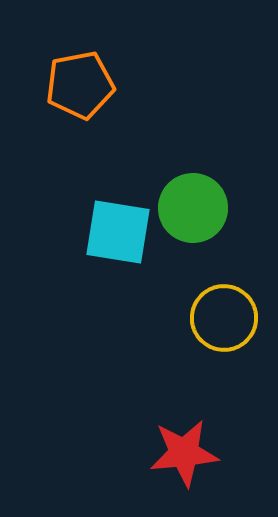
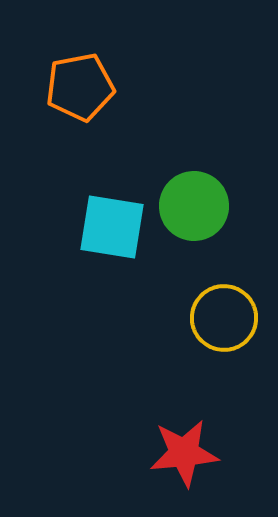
orange pentagon: moved 2 px down
green circle: moved 1 px right, 2 px up
cyan square: moved 6 px left, 5 px up
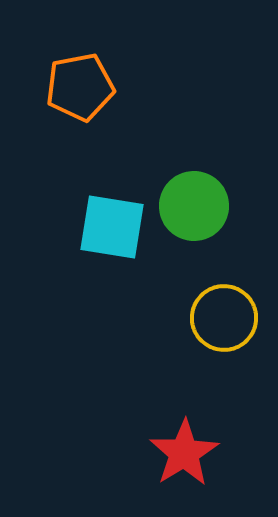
red star: rotated 26 degrees counterclockwise
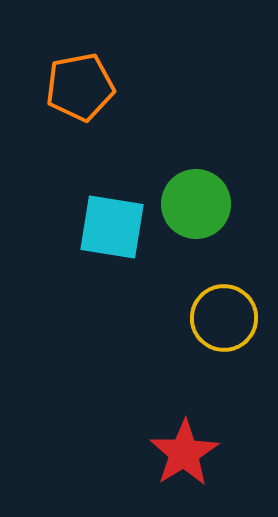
green circle: moved 2 px right, 2 px up
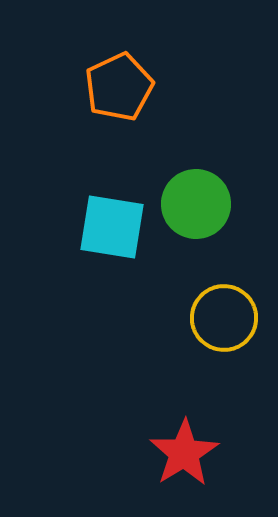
orange pentagon: moved 39 px right; rotated 14 degrees counterclockwise
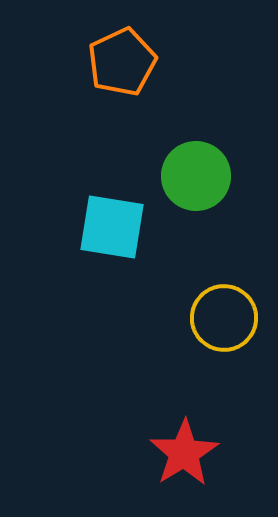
orange pentagon: moved 3 px right, 25 px up
green circle: moved 28 px up
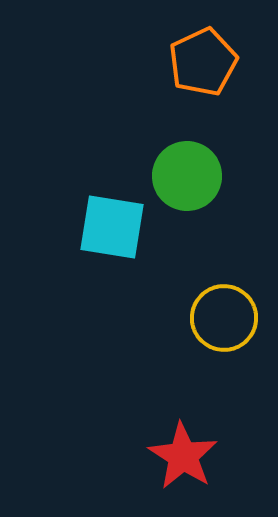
orange pentagon: moved 81 px right
green circle: moved 9 px left
red star: moved 1 px left, 3 px down; rotated 8 degrees counterclockwise
